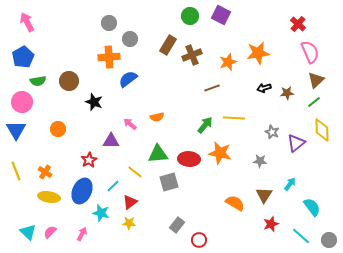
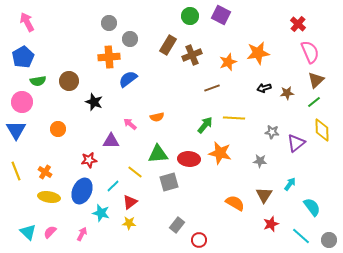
gray star at (272, 132): rotated 16 degrees counterclockwise
red star at (89, 160): rotated 21 degrees clockwise
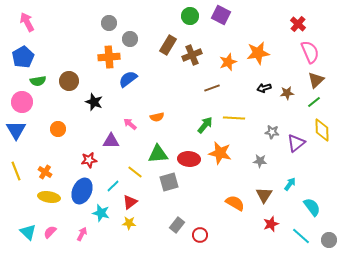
red circle at (199, 240): moved 1 px right, 5 px up
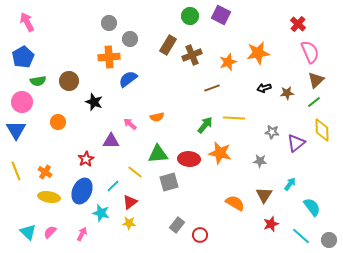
orange circle at (58, 129): moved 7 px up
red star at (89, 160): moved 3 px left, 1 px up; rotated 21 degrees counterclockwise
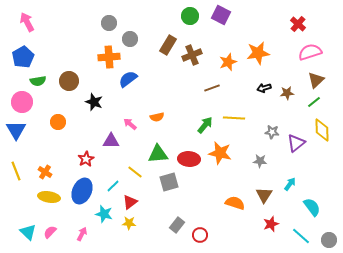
pink semicircle at (310, 52): rotated 85 degrees counterclockwise
orange semicircle at (235, 203): rotated 12 degrees counterclockwise
cyan star at (101, 213): moved 3 px right, 1 px down
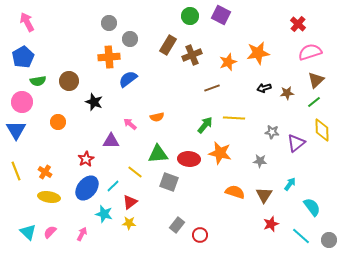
gray square at (169, 182): rotated 36 degrees clockwise
blue ellipse at (82, 191): moved 5 px right, 3 px up; rotated 15 degrees clockwise
orange semicircle at (235, 203): moved 11 px up
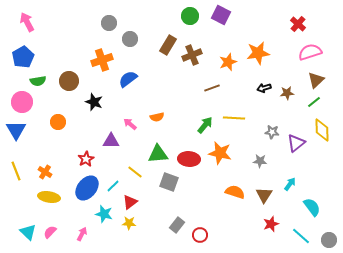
orange cross at (109, 57): moved 7 px left, 3 px down; rotated 15 degrees counterclockwise
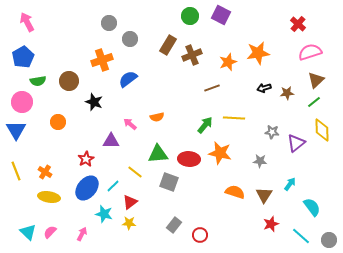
gray rectangle at (177, 225): moved 3 px left
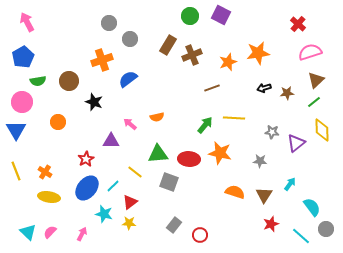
gray circle at (329, 240): moved 3 px left, 11 px up
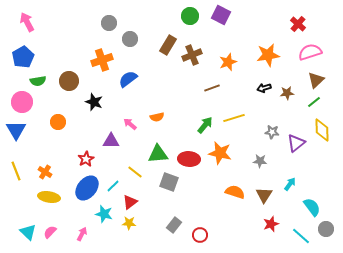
orange star at (258, 53): moved 10 px right, 2 px down
yellow line at (234, 118): rotated 20 degrees counterclockwise
